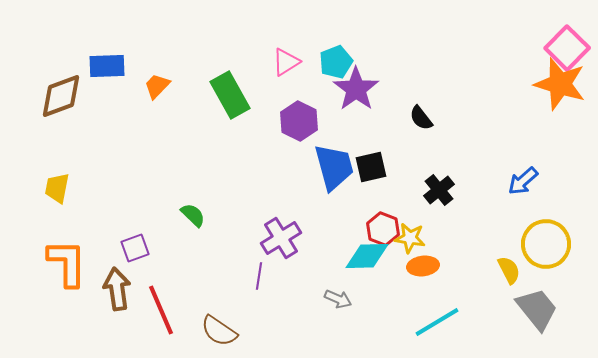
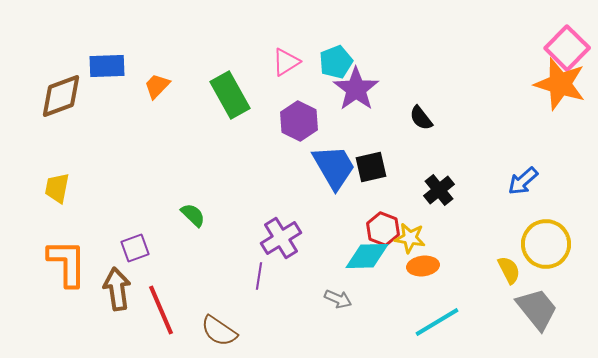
blue trapezoid: rotated 15 degrees counterclockwise
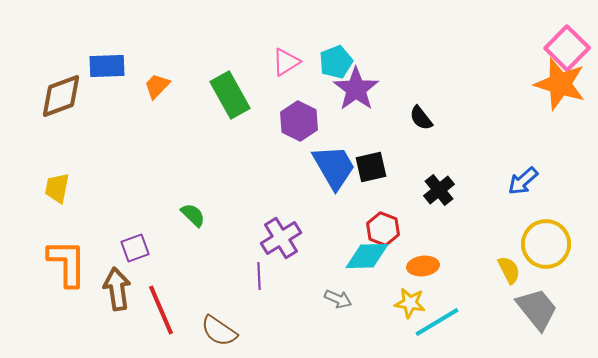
yellow star: moved 65 px down
purple line: rotated 12 degrees counterclockwise
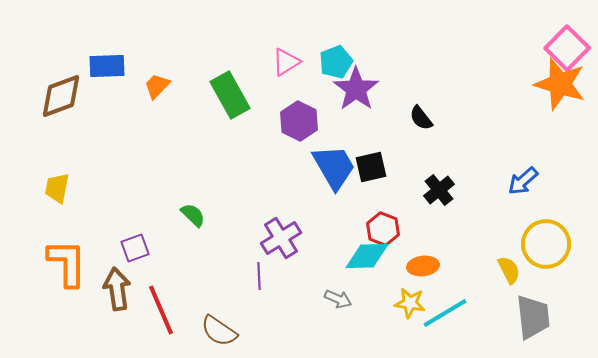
gray trapezoid: moved 4 px left, 8 px down; rotated 33 degrees clockwise
cyan line: moved 8 px right, 9 px up
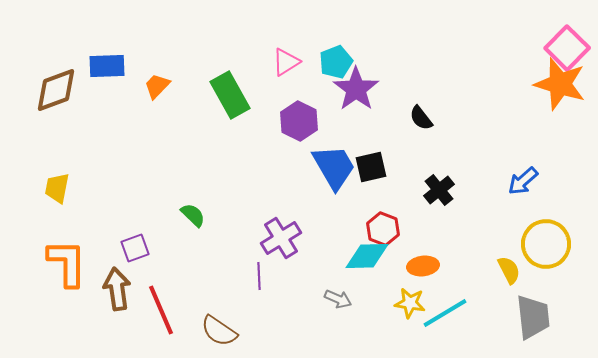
brown diamond: moved 5 px left, 6 px up
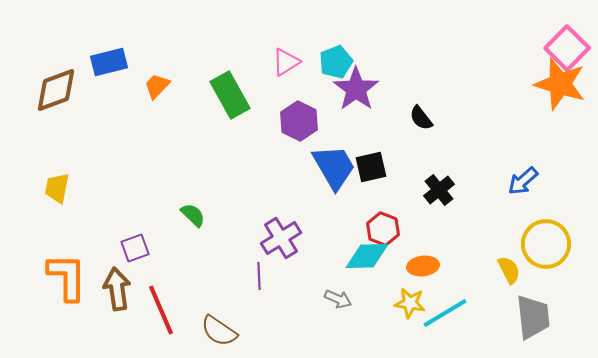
blue rectangle: moved 2 px right, 4 px up; rotated 12 degrees counterclockwise
orange L-shape: moved 14 px down
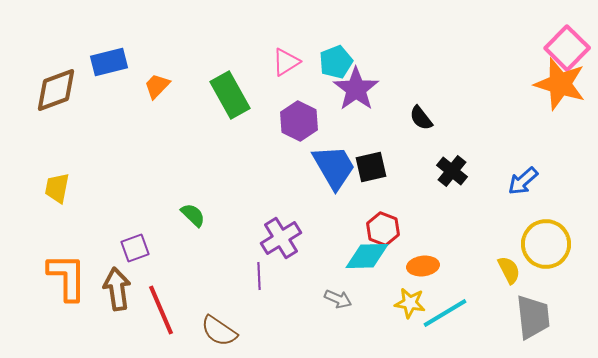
black cross: moved 13 px right, 19 px up; rotated 12 degrees counterclockwise
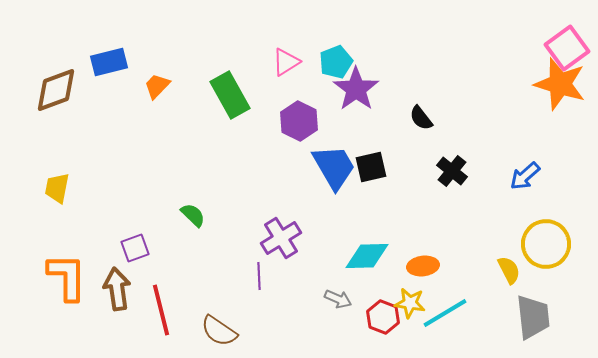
pink square: rotated 9 degrees clockwise
blue arrow: moved 2 px right, 5 px up
red hexagon: moved 88 px down
red line: rotated 9 degrees clockwise
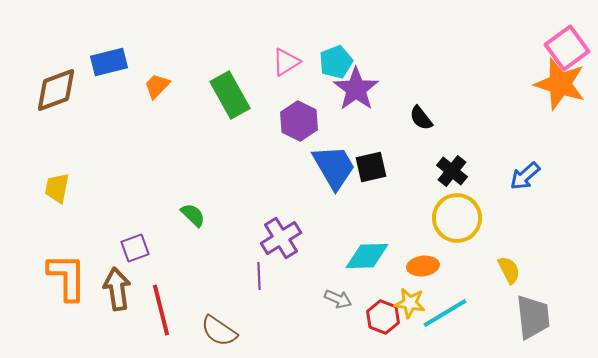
yellow circle: moved 89 px left, 26 px up
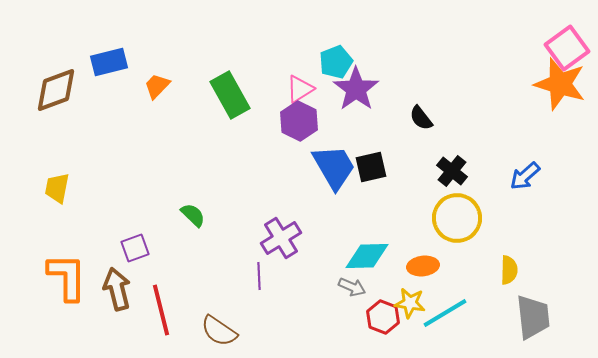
pink triangle: moved 14 px right, 27 px down
yellow semicircle: rotated 28 degrees clockwise
brown arrow: rotated 6 degrees counterclockwise
gray arrow: moved 14 px right, 12 px up
